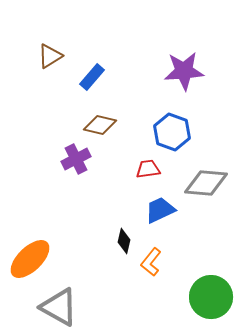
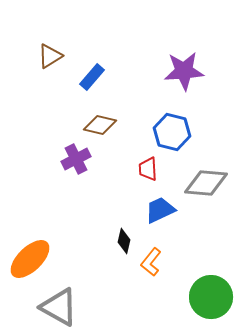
blue hexagon: rotated 6 degrees counterclockwise
red trapezoid: rotated 85 degrees counterclockwise
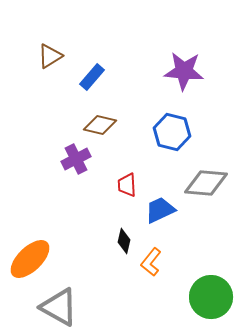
purple star: rotated 9 degrees clockwise
red trapezoid: moved 21 px left, 16 px down
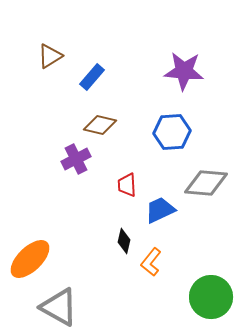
blue hexagon: rotated 18 degrees counterclockwise
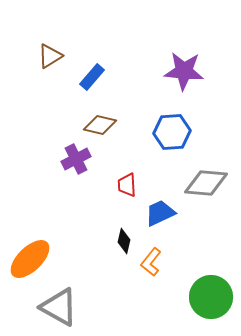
blue trapezoid: moved 3 px down
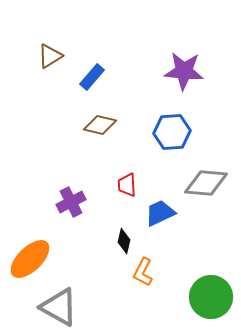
purple cross: moved 5 px left, 43 px down
orange L-shape: moved 8 px left, 10 px down; rotated 12 degrees counterclockwise
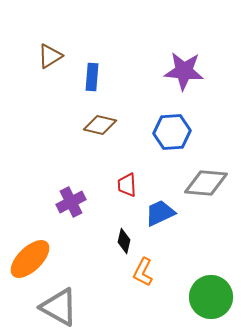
blue rectangle: rotated 36 degrees counterclockwise
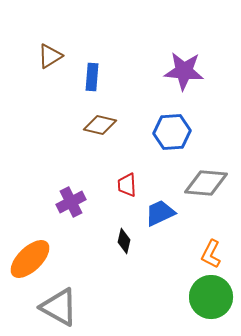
orange L-shape: moved 68 px right, 18 px up
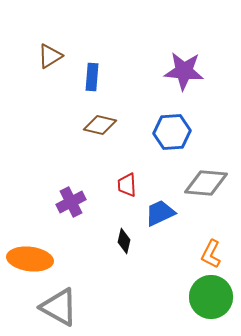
orange ellipse: rotated 51 degrees clockwise
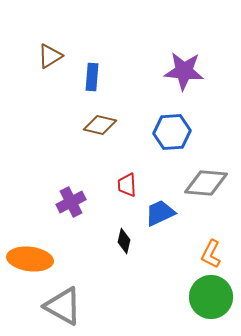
gray triangle: moved 4 px right, 1 px up
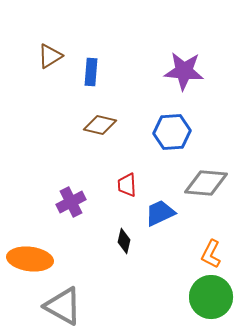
blue rectangle: moved 1 px left, 5 px up
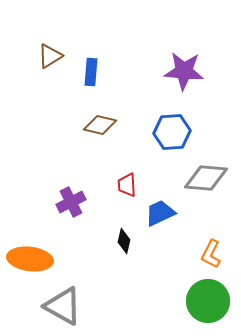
gray diamond: moved 5 px up
green circle: moved 3 px left, 4 px down
